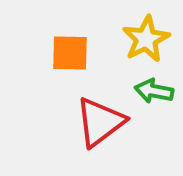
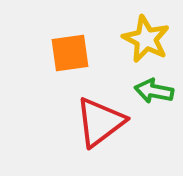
yellow star: rotated 18 degrees counterclockwise
orange square: rotated 9 degrees counterclockwise
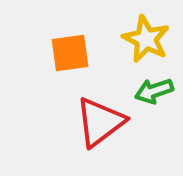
green arrow: rotated 30 degrees counterclockwise
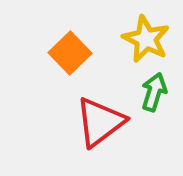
orange square: rotated 36 degrees counterclockwise
green arrow: moved 1 px down; rotated 126 degrees clockwise
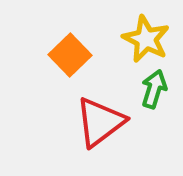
orange square: moved 2 px down
green arrow: moved 3 px up
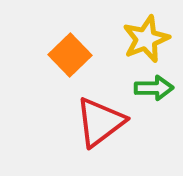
yellow star: rotated 24 degrees clockwise
green arrow: moved 1 px up; rotated 72 degrees clockwise
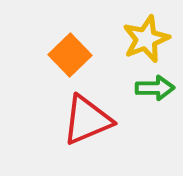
green arrow: moved 1 px right
red triangle: moved 13 px left, 2 px up; rotated 14 degrees clockwise
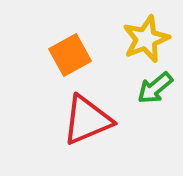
orange square: rotated 15 degrees clockwise
green arrow: rotated 141 degrees clockwise
